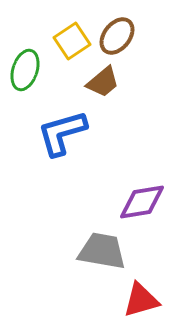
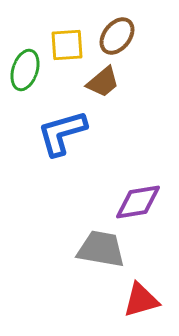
yellow square: moved 5 px left, 4 px down; rotated 30 degrees clockwise
purple diamond: moved 4 px left
gray trapezoid: moved 1 px left, 2 px up
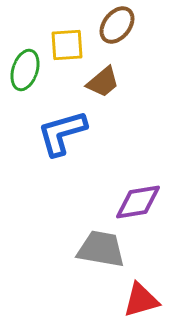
brown ellipse: moved 11 px up
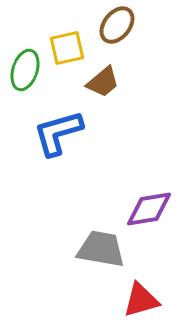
yellow square: moved 3 px down; rotated 9 degrees counterclockwise
blue L-shape: moved 4 px left
purple diamond: moved 11 px right, 7 px down
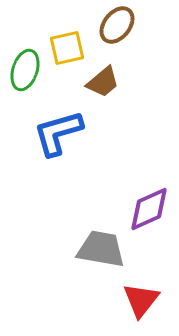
purple diamond: rotated 15 degrees counterclockwise
red triangle: rotated 36 degrees counterclockwise
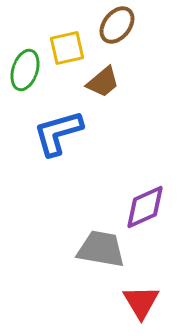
purple diamond: moved 4 px left, 2 px up
red triangle: moved 2 px down; rotated 9 degrees counterclockwise
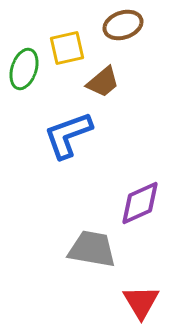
brown ellipse: moved 6 px right; rotated 33 degrees clockwise
green ellipse: moved 1 px left, 1 px up
blue L-shape: moved 10 px right, 2 px down; rotated 4 degrees counterclockwise
purple diamond: moved 5 px left, 4 px up
gray trapezoid: moved 9 px left
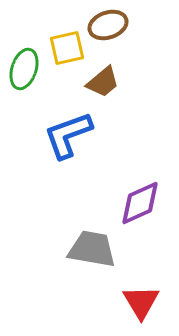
brown ellipse: moved 15 px left
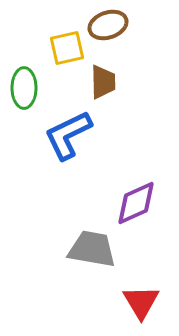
green ellipse: moved 19 px down; rotated 18 degrees counterclockwise
brown trapezoid: rotated 51 degrees counterclockwise
blue L-shape: rotated 6 degrees counterclockwise
purple diamond: moved 4 px left
